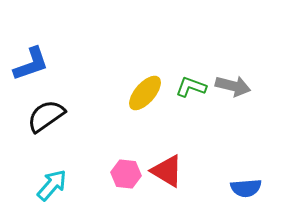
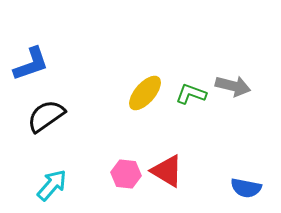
green L-shape: moved 7 px down
blue semicircle: rotated 16 degrees clockwise
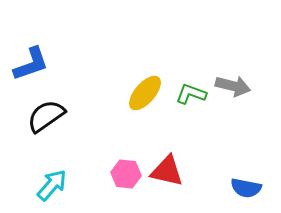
red triangle: rotated 18 degrees counterclockwise
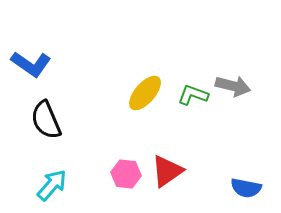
blue L-shape: rotated 54 degrees clockwise
green L-shape: moved 2 px right, 1 px down
black semicircle: moved 4 px down; rotated 78 degrees counterclockwise
red triangle: rotated 48 degrees counterclockwise
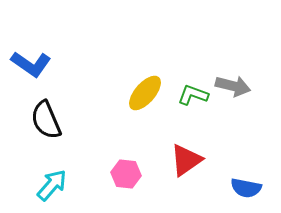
red triangle: moved 19 px right, 11 px up
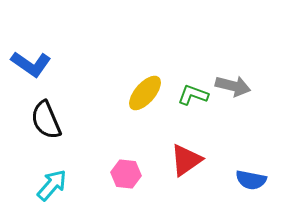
blue semicircle: moved 5 px right, 8 px up
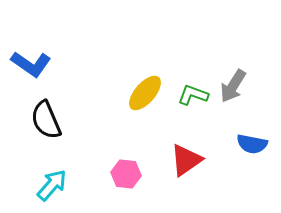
gray arrow: rotated 108 degrees clockwise
blue semicircle: moved 1 px right, 36 px up
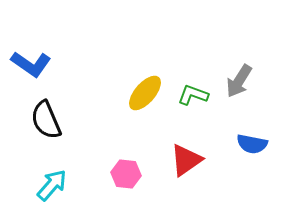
gray arrow: moved 6 px right, 5 px up
